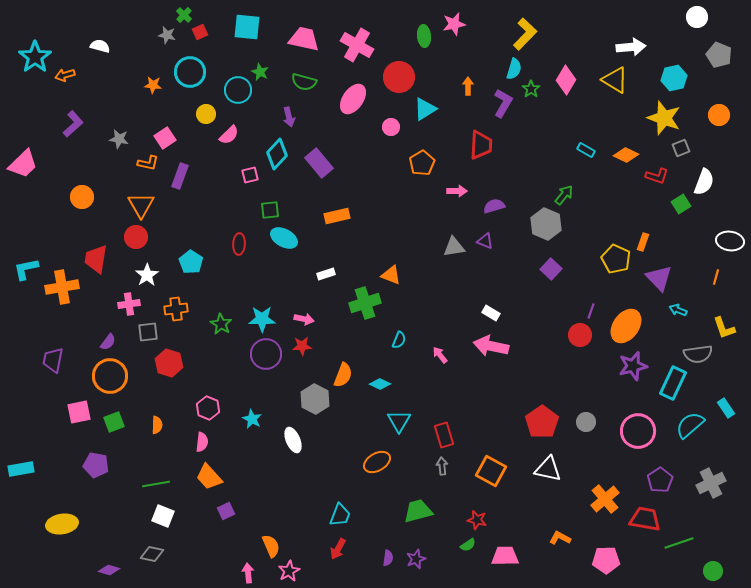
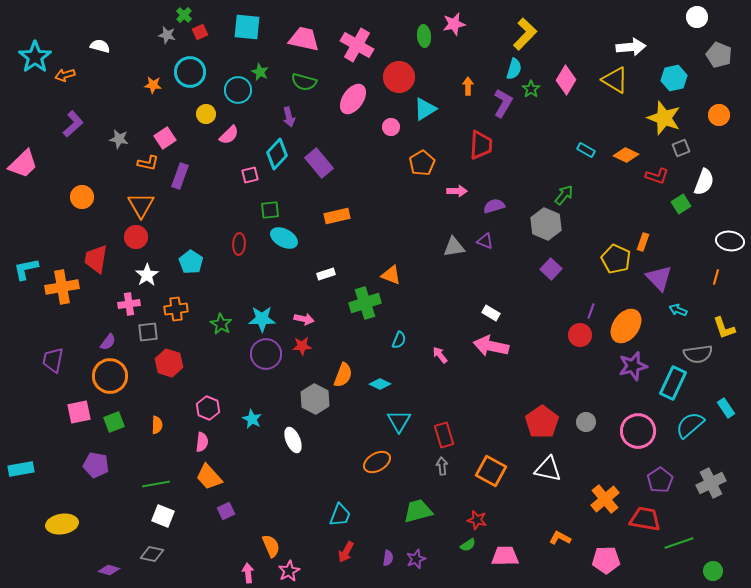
red arrow at (338, 549): moved 8 px right, 3 px down
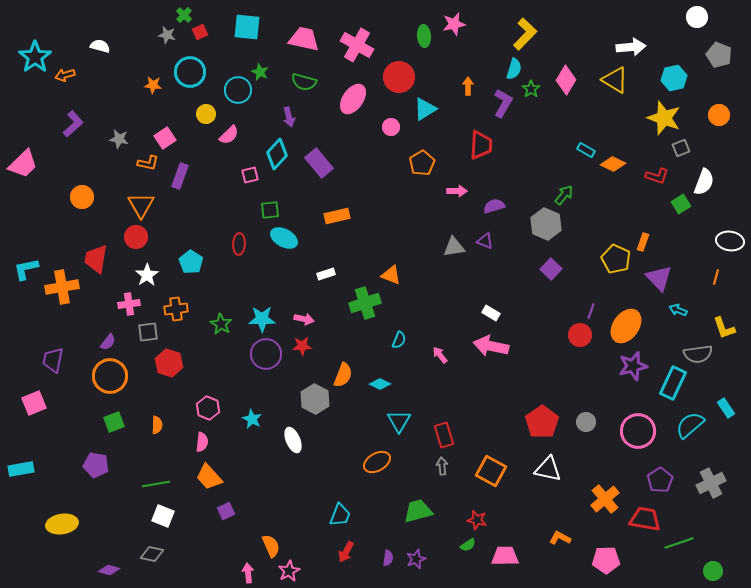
orange diamond at (626, 155): moved 13 px left, 9 px down
pink square at (79, 412): moved 45 px left, 9 px up; rotated 10 degrees counterclockwise
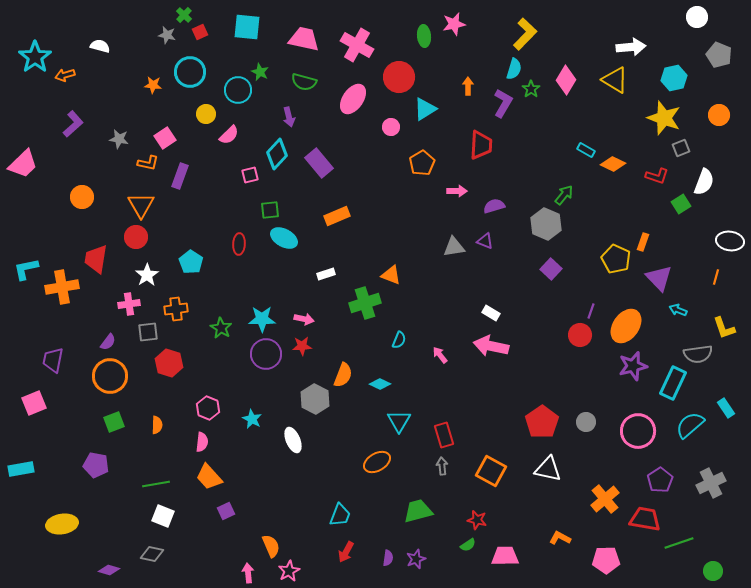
orange rectangle at (337, 216): rotated 10 degrees counterclockwise
green star at (221, 324): moved 4 px down
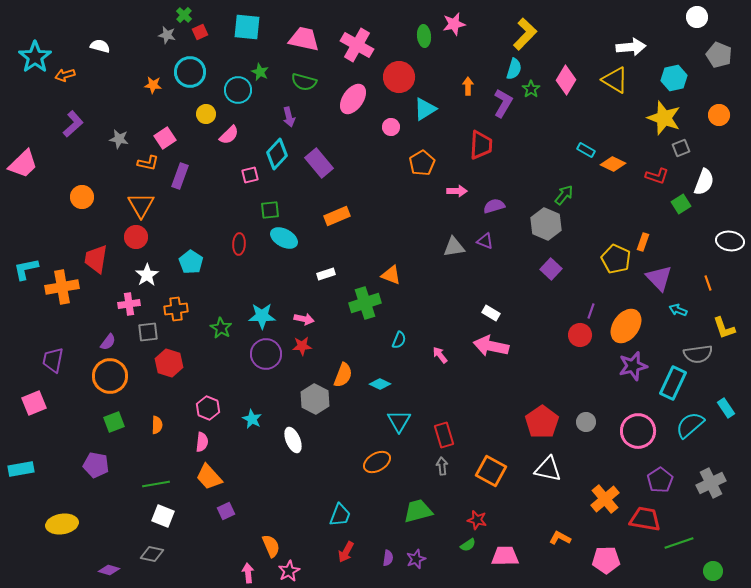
orange line at (716, 277): moved 8 px left, 6 px down; rotated 35 degrees counterclockwise
cyan star at (262, 319): moved 3 px up
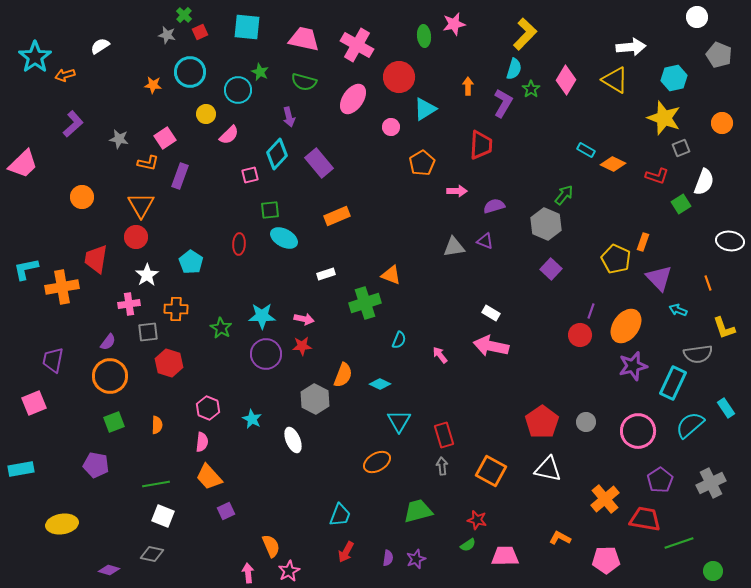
white semicircle at (100, 46): rotated 48 degrees counterclockwise
orange circle at (719, 115): moved 3 px right, 8 px down
orange cross at (176, 309): rotated 10 degrees clockwise
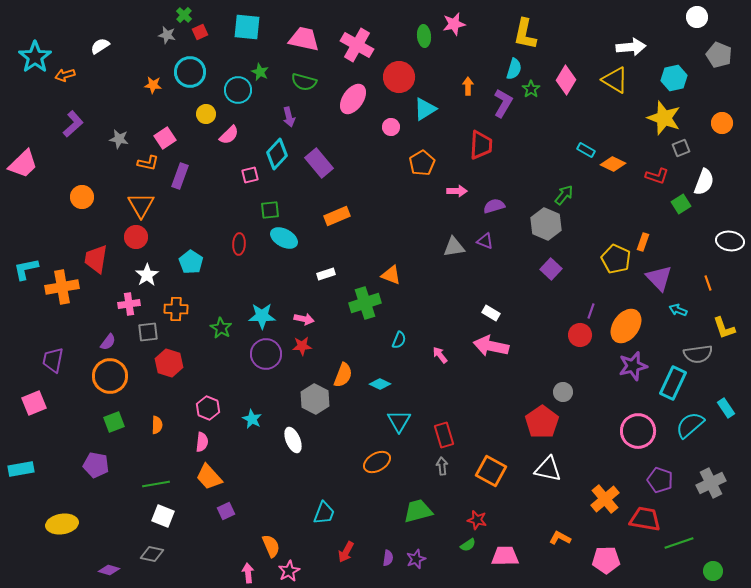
yellow L-shape at (525, 34): rotated 148 degrees clockwise
gray circle at (586, 422): moved 23 px left, 30 px up
purple pentagon at (660, 480): rotated 20 degrees counterclockwise
cyan trapezoid at (340, 515): moved 16 px left, 2 px up
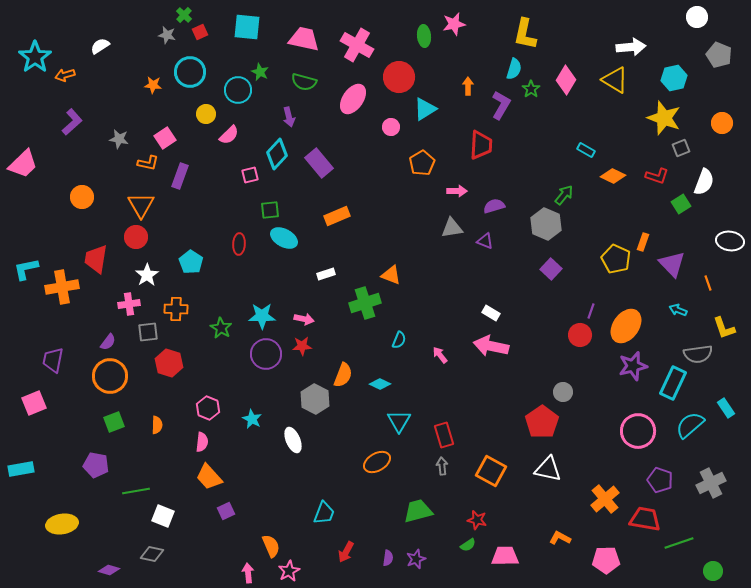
purple L-shape at (503, 103): moved 2 px left, 2 px down
purple L-shape at (73, 124): moved 1 px left, 2 px up
orange diamond at (613, 164): moved 12 px down
gray triangle at (454, 247): moved 2 px left, 19 px up
purple triangle at (659, 278): moved 13 px right, 14 px up
green line at (156, 484): moved 20 px left, 7 px down
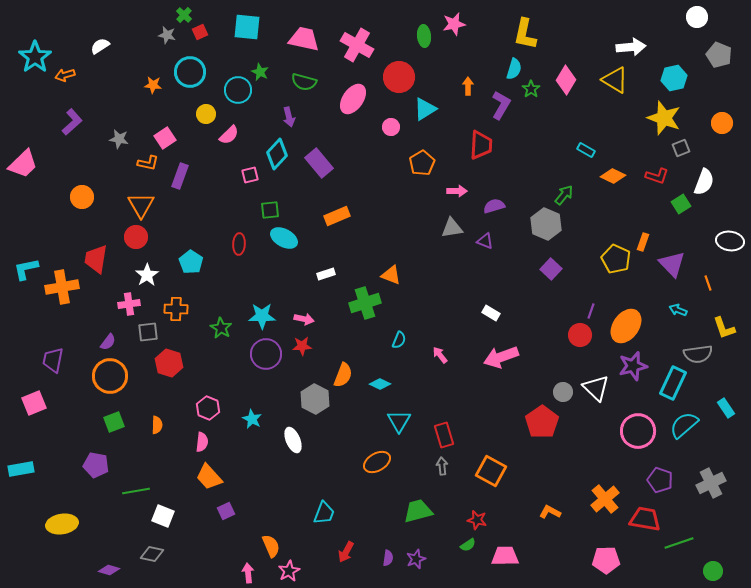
pink arrow at (491, 346): moved 10 px right, 11 px down; rotated 32 degrees counterclockwise
cyan semicircle at (690, 425): moved 6 px left
white triangle at (548, 469): moved 48 px right, 81 px up; rotated 32 degrees clockwise
orange L-shape at (560, 538): moved 10 px left, 26 px up
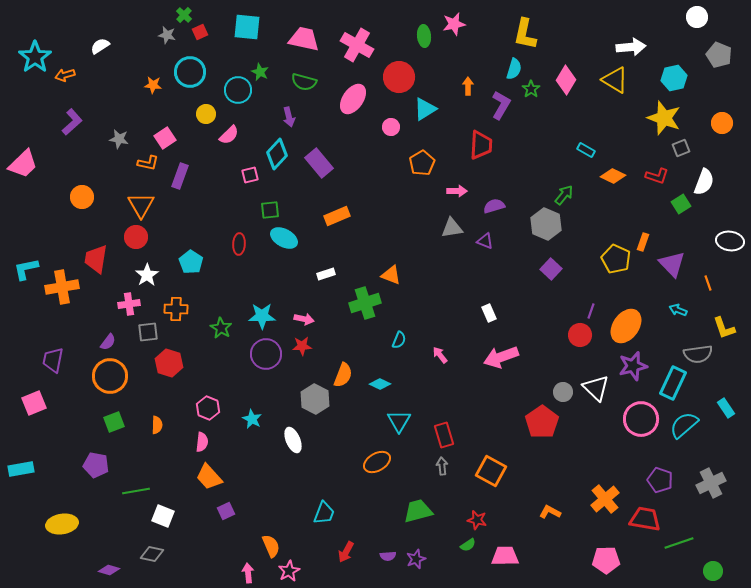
white rectangle at (491, 313): moved 2 px left; rotated 36 degrees clockwise
pink circle at (638, 431): moved 3 px right, 12 px up
purple semicircle at (388, 558): moved 2 px up; rotated 77 degrees clockwise
